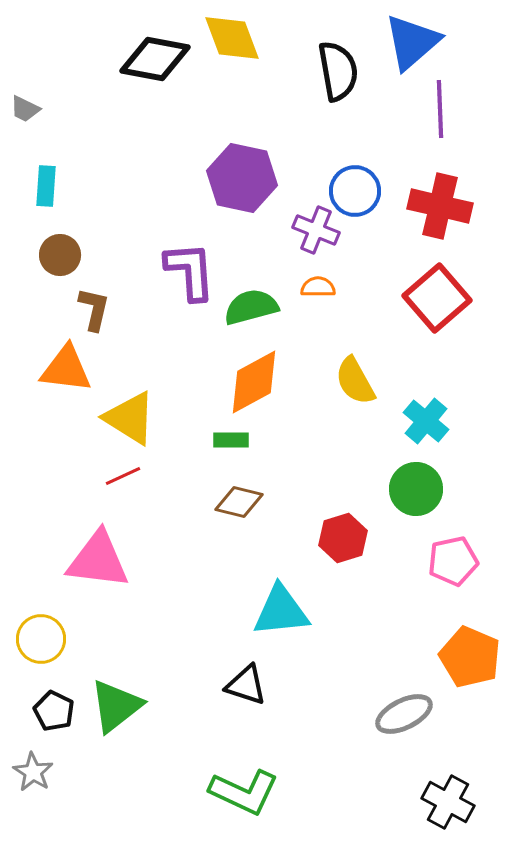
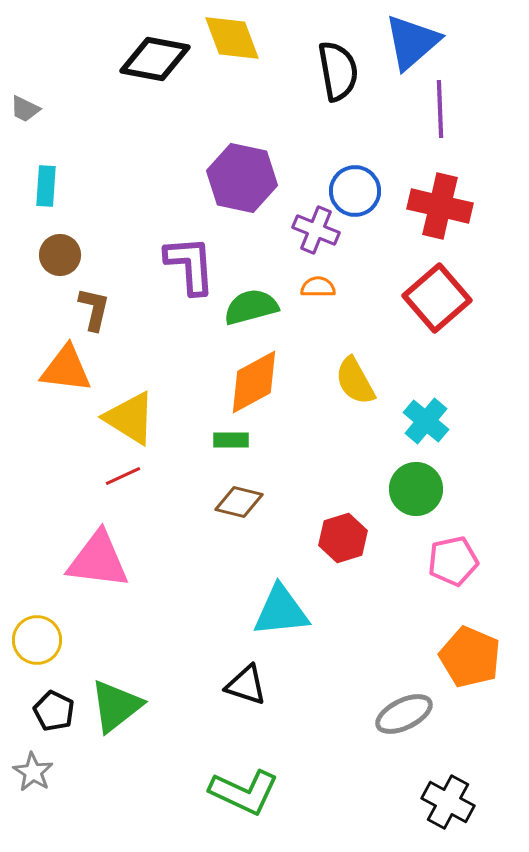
purple L-shape: moved 6 px up
yellow circle: moved 4 px left, 1 px down
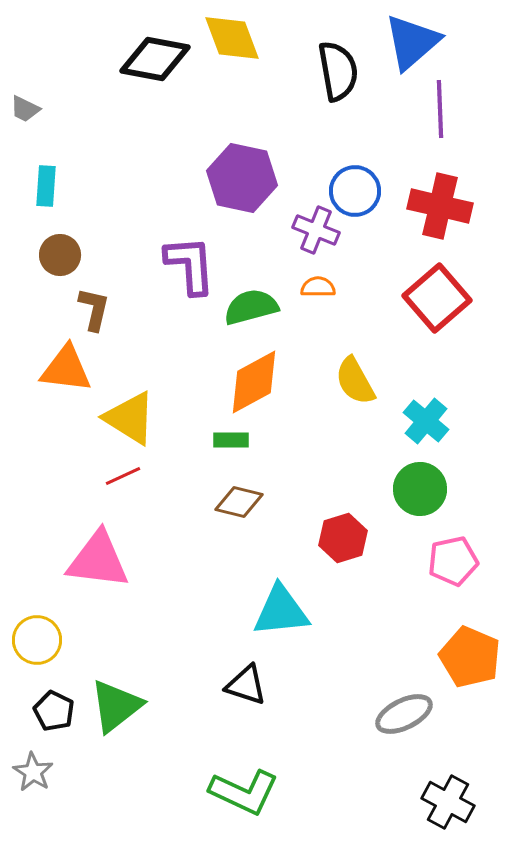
green circle: moved 4 px right
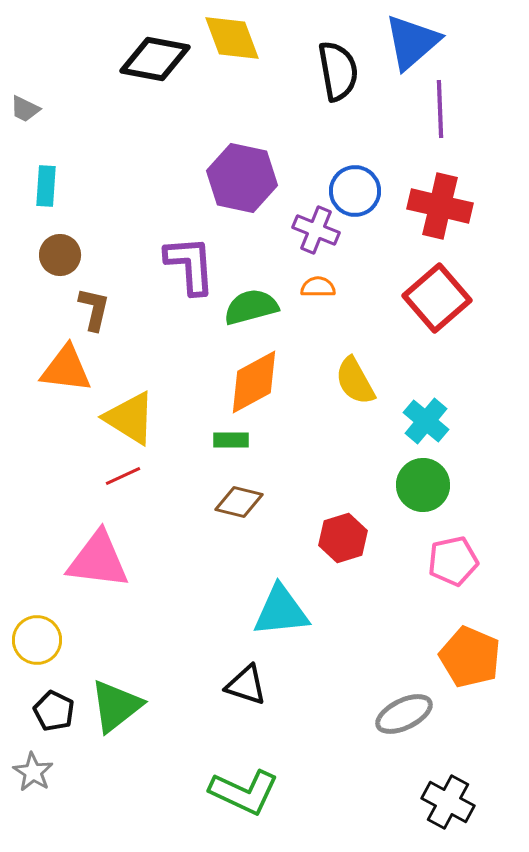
green circle: moved 3 px right, 4 px up
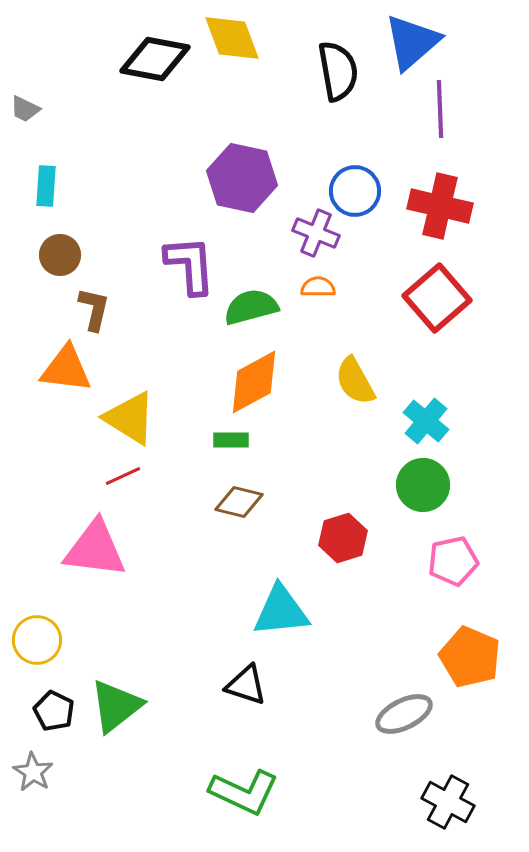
purple cross: moved 3 px down
pink triangle: moved 3 px left, 11 px up
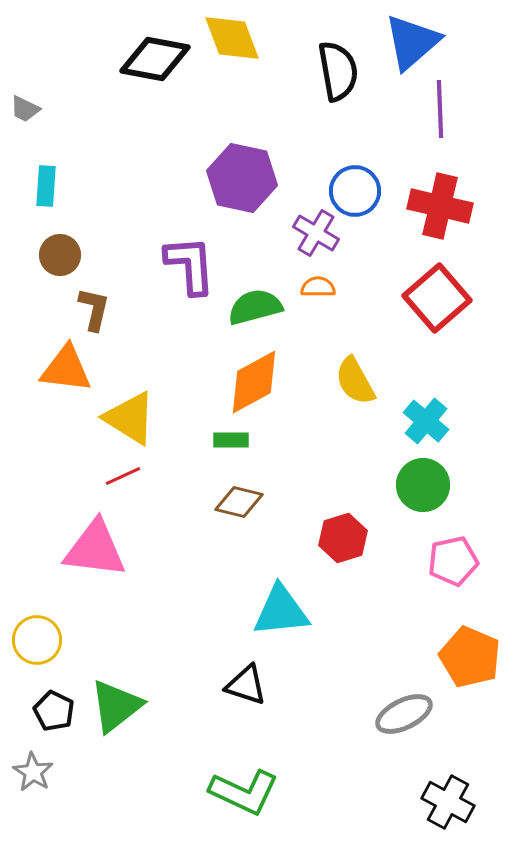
purple cross: rotated 9 degrees clockwise
green semicircle: moved 4 px right
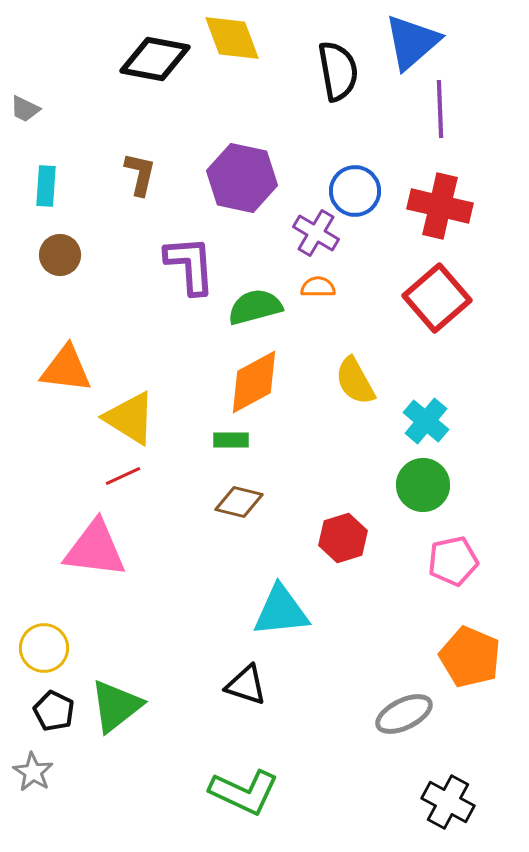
brown L-shape: moved 46 px right, 135 px up
yellow circle: moved 7 px right, 8 px down
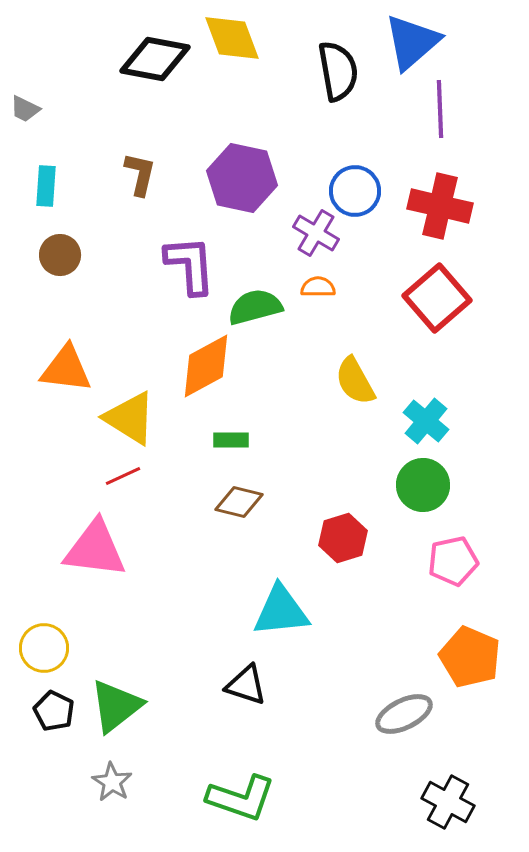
orange diamond: moved 48 px left, 16 px up
gray star: moved 79 px right, 10 px down
green L-shape: moved 3 px left, 6 px down; rotated 6 degrees counterclockwise
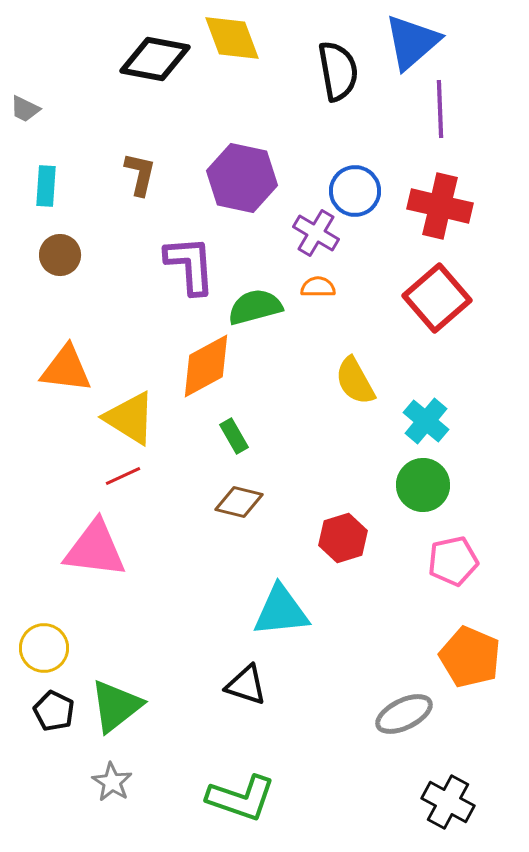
green rectangle: moved 3 px right, 4 px up; rotated 60 degrees clockwise
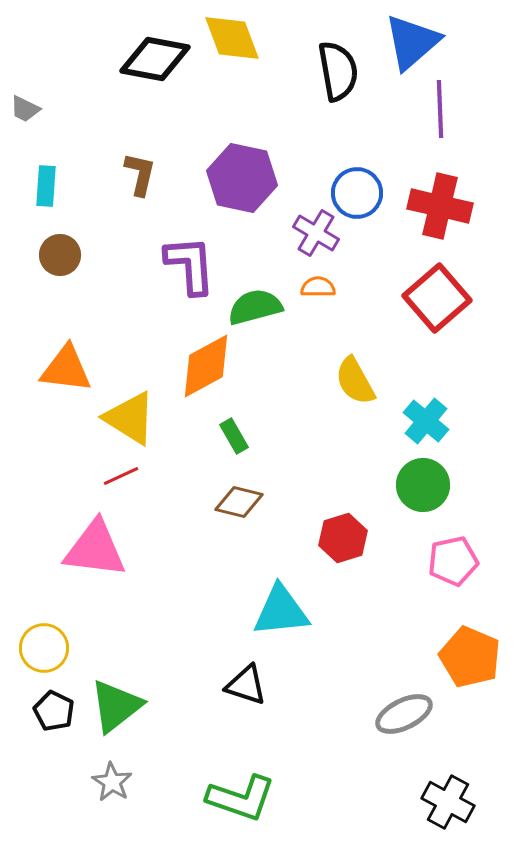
blue circle: moved 2 px right, 2 px down
red line: moved 2 px left
